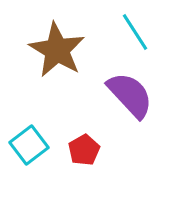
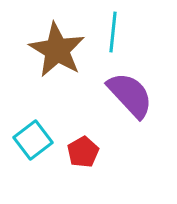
cyan line: moved 22 px left; rotated 39 degrees clockwise
cyan square: moved 4 px right, 5 px up
red pentagon: moved 1 px left, 2 px down
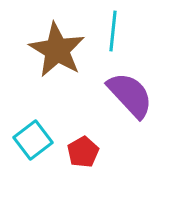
cyan line: moved 1 px up
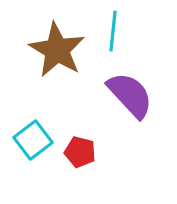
red pentagon: moved 3 px left; rotated 28 degrees counterclockwise
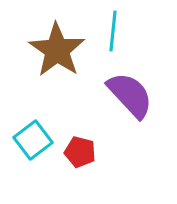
brown star: rotated 4 degrees clockwise
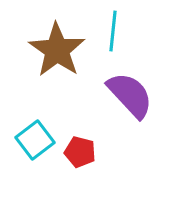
cyan square: moved 2 px right
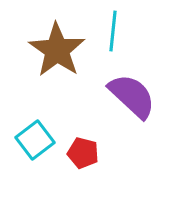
purple semicircle: moved 2 px right, 1 px down; rotated 4 degrees counterclockwise
red pentagon: moved 3 px right, 1 px down
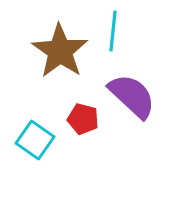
brown star: moved 3 px right, 1 px down
cyan square: rotated 18 degrees counterclockwise
red pentagon: moved 34 px up
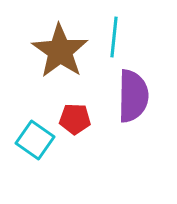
cyan line: moved 1 px right, 6 px down
purple semicircle: moved 1 px right; rotated 48 degrees clockwise
red pentagon: moved 8 px left; rotated 12 degrees counterclockwise
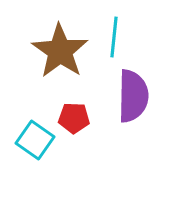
red pentagon: moved 1 px left, 1 px up
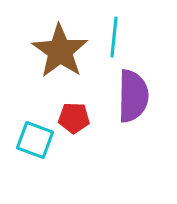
cyan square: rotated 15 degrees counterclockwise
